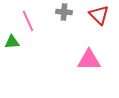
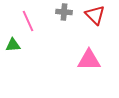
red triangle: moved 4 px left
green triangle: moved 1 px right, 3 px down
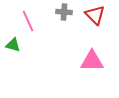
green triangle: rotated 21 degrees clockwise
pink triangle: moved 3 px right, 1 px down
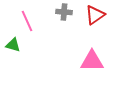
red triangle: rotated 40 degrees clockwise
pink line: moved 1 px left
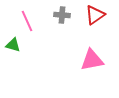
gray cross: moved 2 px left, 3 px down
pink triangle: moved 1 px up; rotated 10 degrees counterclockwise
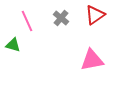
gray cross: moved 1 px left, 3 px down; rotated 35 degrees clockwise
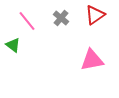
pink line: rotated 15 degrees counterclockwise
green triangle: rotated 21 degrees clockwise
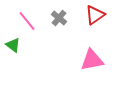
gray cross: moved 2 px left
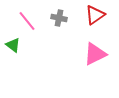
gray cross: rotated 28 degrees counterclockwise
pink triangle: moved 3 px right, 6 px up; rotated 15 degrees counterclockwise
